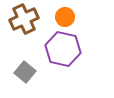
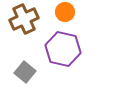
orange circle: moved 5 px up
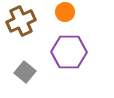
brown cross: moved 3 px left, 2 px down
purple hexagon: moved 6 px right, 3 px down; rotated 12 degrees counterclockwise
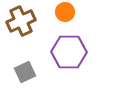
gray square: rotated 25 degrees clockwise
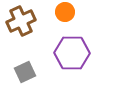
purple hexagon: moved 3 px right, 1 px down
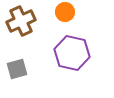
purple hexagon: rotated 12 degrees clockwise
gray square: moved 8 px left, 3 px up; rotated 10 degrees clockwise
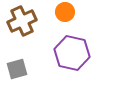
brown cross: moved 1 px right
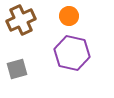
orange circle: moved 4 px right, 4 px down
brown cross: moved 1 px left, 1 px up
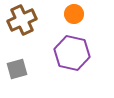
orange circle: moved 5 px right, 2 px up
brown cross: moved 1 px right
